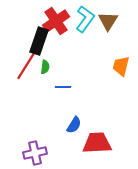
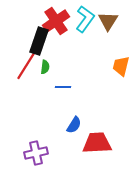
purple cross: moved 1 px right
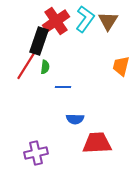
blue semicircle: moved 1 px right, 6 px up; rotated 60 degrees clockwise
